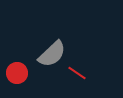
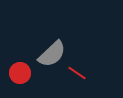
red circle: moved 3 px right
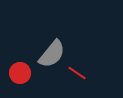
gray semicircle: rotated 8 degrees counterclockwise
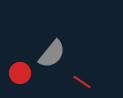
red line: moved 5 px right, 9 px down
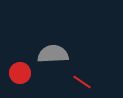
gray semicircle: moved 1 px right; rotated 132 degrees counterclockwise
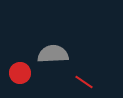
red line: moved 2 px right
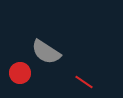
gray semicircle: moved 7 px left, 2 px up; rotated 144 degrees counterclockwise
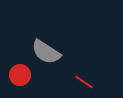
red circle: moved 2 px down
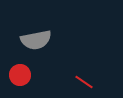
gray semicircle: moved 10 px left, 12 px up; rotated 44 degrees counterclockwise
